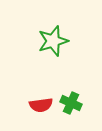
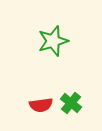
green cross: rotated 15 degrees clockwise
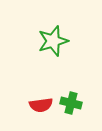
green cross: rotated 25 degrees counterclockwise
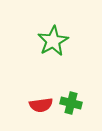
green star: rotated 12 degrees counterclockwise
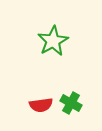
green cross: rotated 15 degrees clockwise
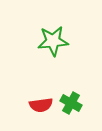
green star: rotated 24 degrees clockwise
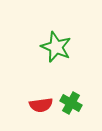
green star: moved 3 px right, 6 px down; rotated 28 degrees clockwise
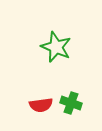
green cross: rotated 10 degrees counterclockwise
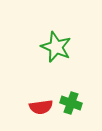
red semicircle: moved 2 px down
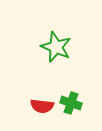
red semicircle: moved 1 px right, 1 px up; rotated 15 degrees clockwise
